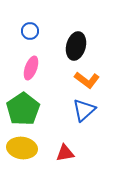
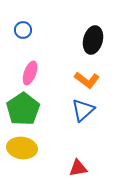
blue circle: moved 7 px left, 1 px up
black ellipse: moved 17 px right, 6 px up
pink ellipse: moved 1 px left, 5 px down
blue triangle: moved 1 px left
red triangle: moved 13 px right, 15 px down
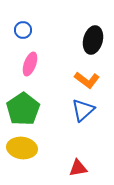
pink ellipse: moved 9 px up
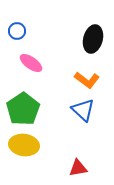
blue circle: moved 6 px left, 1 px down
black ellipse: moved 1 px up
pink ellipse: moved 1 px right, 1 px up; rotated 75 degrees counterclockwise
blue triangle: rotated 35 degrees counterclockwise
yellow ellipse: moved 2 px right, 3 px up
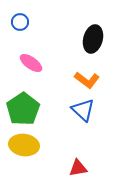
blue circle: moved 3 px right, 9 px up
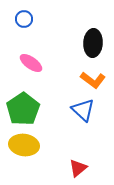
blue circle: moved 4 px right, 3 px up
black ellipse: moved 4 px down; rotated 12 degrees counterclockwise
orange L-shape: moved 6 px right
red triangle: rotated 30 degrees counterclockwise
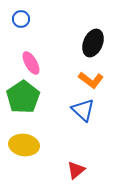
blue circle: moved 3 px left
black ellipse: rotated 20 degrees clockwise
pink ellipse: rotated 25 degrees clockwise
orange L-shape: moved 2 px left
green pentagon: moved 12 px up
red triangle: moved 2 px left, 2 px down
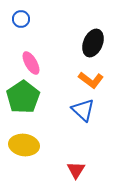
red triangle: rotated 18 degrees counterclockwise
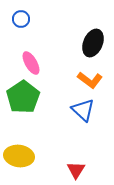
orange L-shape: moved 1 px left
yellow ellipse: moved 5 px left, 11 px down
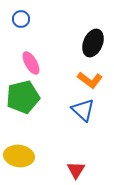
green pentagon: rotated 20 degrees clockwise
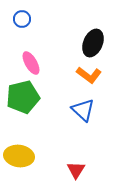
blue circle: moved 1 px right
orange L-shape: moved 1 px left, 5 px up
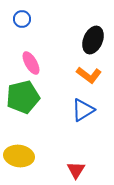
black ellipse: moved 3 px up
blue triangle: rotated 45 degrees clockwise
